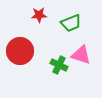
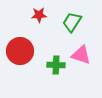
green trapezoid: moved 1 px right, 1 px up; rotated 145 degrees clockwise
green cross: moved 3 px left; rotated 24 degrees counterclockwise
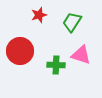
red star: rotated 14 degrees counterclockwise
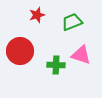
red star: moved 2 px left
green trapezoid: rotated 35 degrees clockwise
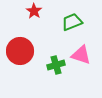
red star: moved 3 px left, 4 px up; rotated 21 degrees counterclockwise
green cross: rotated 18 degrees counterclockwise
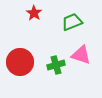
red star: moved 2 px down
red circle: moved 11 px down
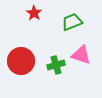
red circle: moved 1 px right, 1 px up
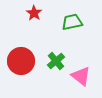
green trapezoid: rotated 10 degrees clockwise
pink triangle: moved 21 px down; rotated 20 degrees clockwise
green cross: moved 4 px up; rotated 24 degrees counterclockwise
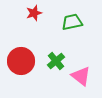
red star: rotated 21 degrees clockwise
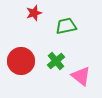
green trapezoid: moved 6 px left, 4 px down
